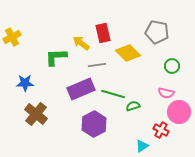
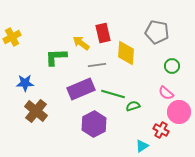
yellow diamond: moved 2 px left; rotated 50 degrees clockwise
pink semicircle: rotated 28 degrees clockwise
brown cross: moved 3 px up
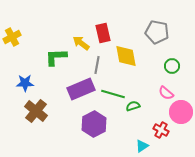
yellow diamond: moved 3 px down; rotated 15 degrees counterclockwise
gray line: rotated 72 degrees counterclockwise
pink circle: moved 2 px right
